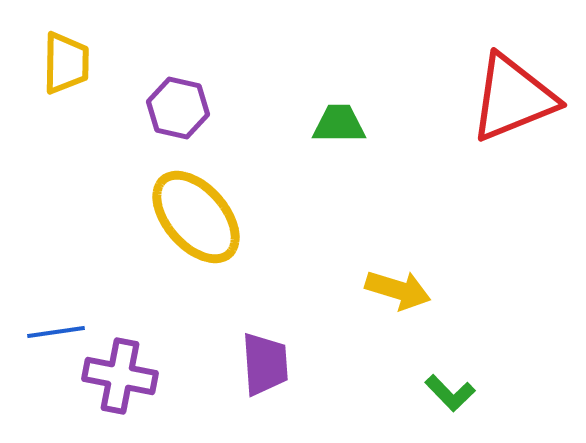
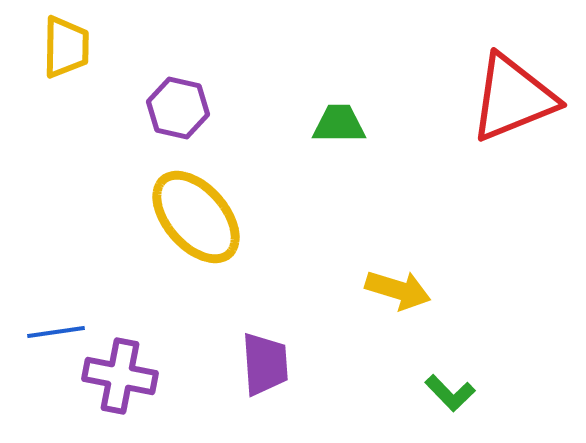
yellow trapezoid: moved 16 px up
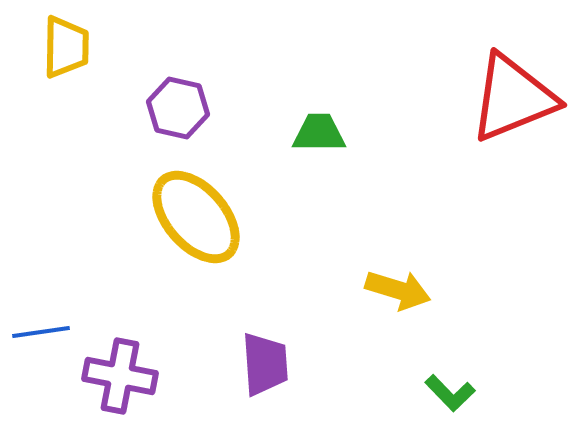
green trapezoid: moved 20 px left, 9 px down
blue line: moved 15 px left
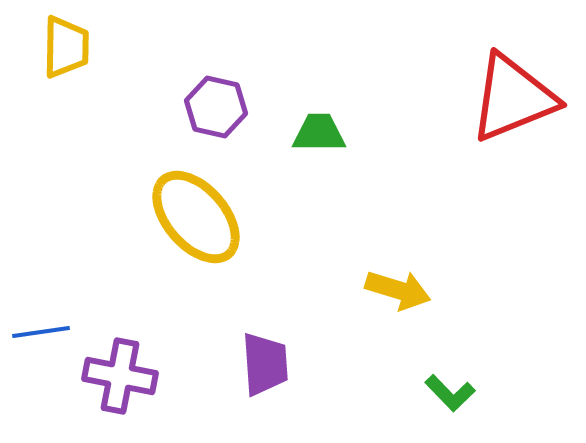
purple hexagon: moved 38 px right, 1 px up
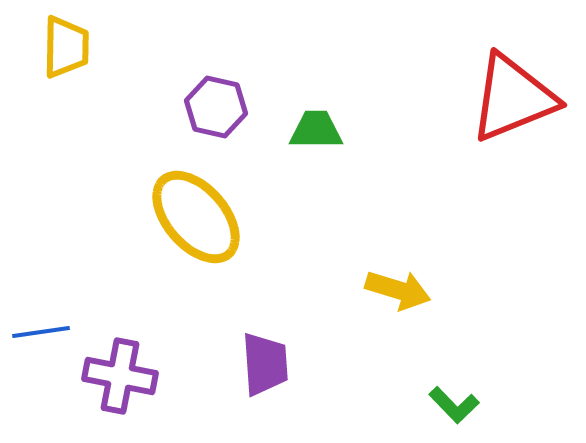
green trapezoid: moved 3 px left, 3 px up
green L-shape: moved 4 px right, 12 px down
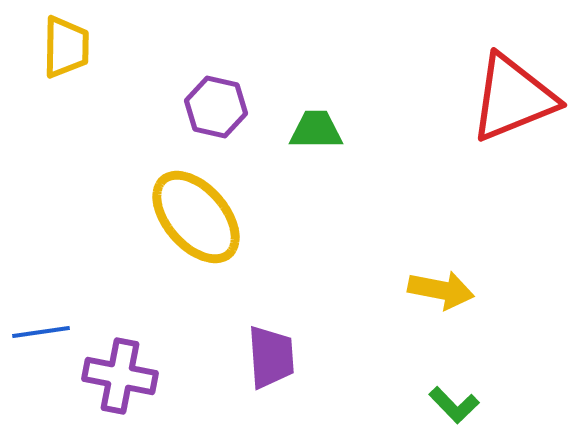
yellow arrow: moved 43 px right; rotated 6 degrees counterclockwise
purple trapezoid: moved 6 px right, 7 px up
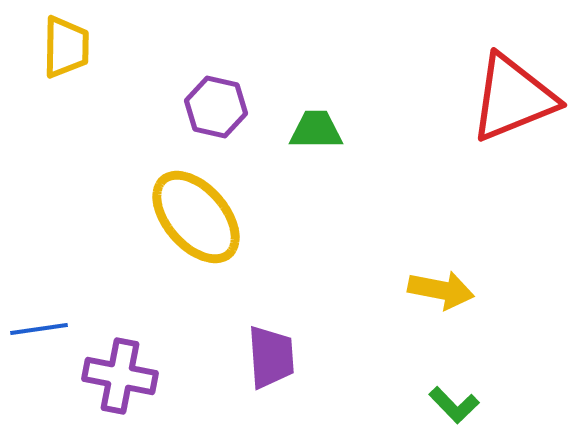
blue line: moved 2 px left, 3 px up
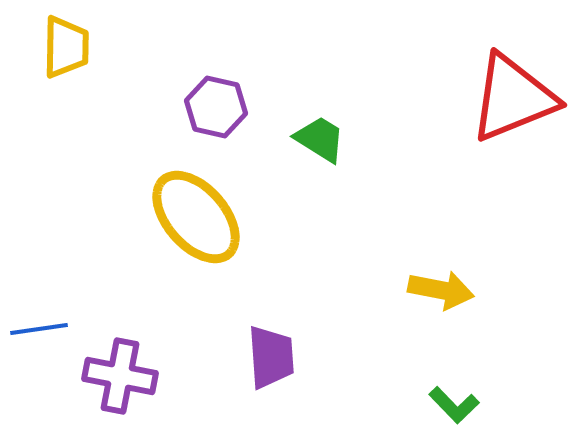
green trapezoid: moved 4 px right, 9 px down; rotated 32 degrees clockwise
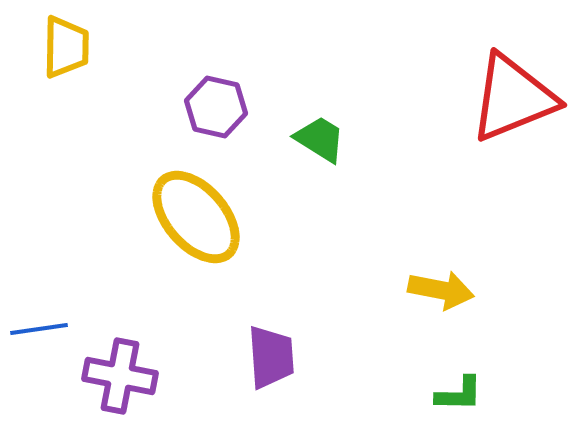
green L-shape: moved 5 px right, 11 px up; rotated 45 degrees counterclockwise
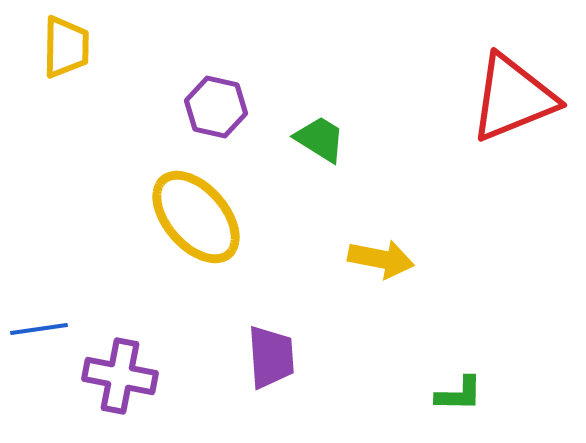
yellow arrow: moved 60 px left, 31 px up
